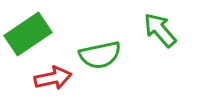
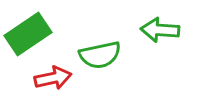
green arrow: rotated 45 degrees counterclockwise
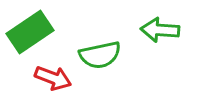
green rectangle: moved 2 px right, 2 px up
red arrow: rotated 33 degrees clockwise
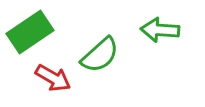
green semicircle: rotated 30 degrees counterclockwise
red arrow: rotated 9 degrees clockwise
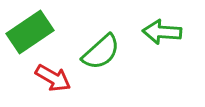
green arrow: moved 2 px right, 2 px down
green semicircle: moved 1 px right, 3 px up
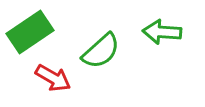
green semicircle: moved 1 px up
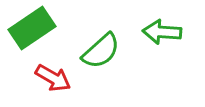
green rectangle: moved 2 px right, 4 px up
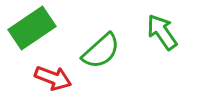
green arrow: rotated 51 degrees clockwise
red arrow: rotated 9 degrees counterclockwise
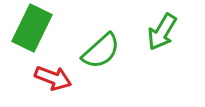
green rectangle: rotated 30 degrees counterclockwise
green arrow: rotated 114 degrees counterclockwise
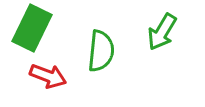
green semicircle: rotated 42 degrees counterclockwise
red arrow: moved 5 px left, 2 px up
